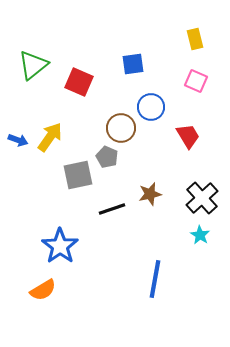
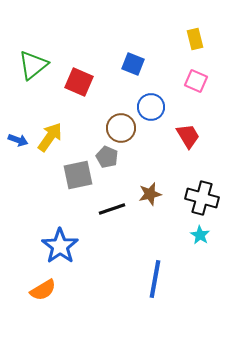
blue square: rotated 30 degrees clockwise
black cross: rotated 32 degrees counterclockwise
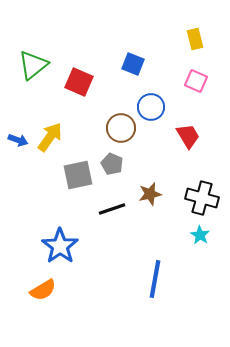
gray pentagon: moved 5 px right, 7 px down
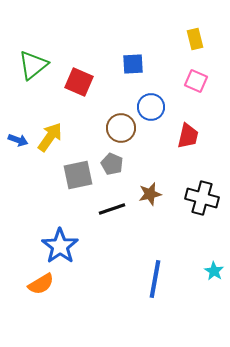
blue square: rotated 25 degrees counterclockwise
red trapezoid: rotated 44 degrees clockwise
cyan star: moved 14 px right, 36 px down
orange semicircle: moved 2 px left, 6 px up
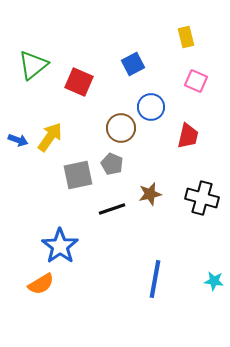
yellow rectangle: moved 9 px left, 2 px up
blue square: rotated 25 degrees counterclockwise
cyan star: moved 10 px down; rotated 24 degrees counterclockwise
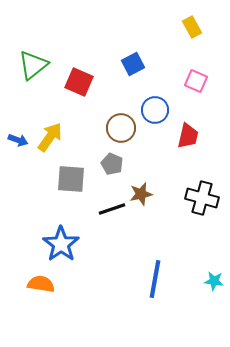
yellow rectangle: moved 6 px right, 10 px up; rotated 15 degrees counterclockwise
blue circle: moved 4 px right, 3 px down
gray square: moved 7 px left, 4 px down; rotated 16 degrees clockwise
brown star: moved 9 px left
blue star: moved 1 px right, 2 px up
orange semicircle: rotated 140 degrees counterclockwise
